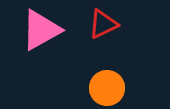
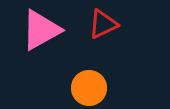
orange circle: moved 18 px left
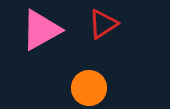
red triangle: rotated 8 degrees counterclockwise
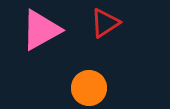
red triangle: moved 2 px right, 1 px up
